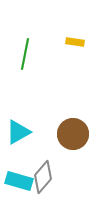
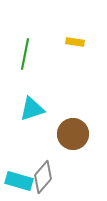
cyan triangle: moved 14 px right, 23 px up; rotated 12 degrees clockwise
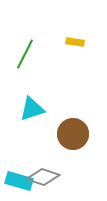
green line: rotated 16 degrees clockwise
gray diamond: rotated 68 degrees clockwise
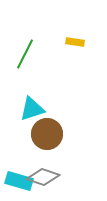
brown circle: moved 26 px left
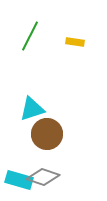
green line: moved 5 px right, 18 px up
cyan rectangle: moved 1 px up
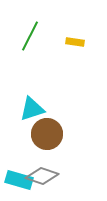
gray diamond: moved 1 px left, 1 px up
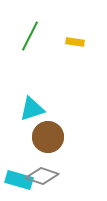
brown circle: moved 1 px right, 3 px down
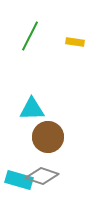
cyan triangle: rotated 16 degrees clockwise
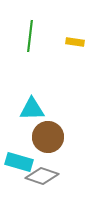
green line: rotated 20 degrees counterclockwise
cyan rectangle: moved 18 px up
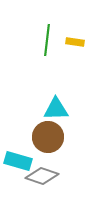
green line: moved 17 px right, 4 px down
cyan triangle: moved 24 px right
cyan rectangle: moved 1 px left, 1 px up
